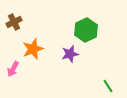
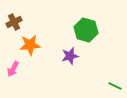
green hexagon: rotated 20 degrees counterclockwise
orange star: moved 3 px left, 4 px up; rotated 15 degrees clockwise
purple star: moved 2 px down
green line: moved 7 px right; rotated 32 degrees counterclockwise
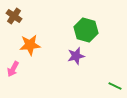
brown cross: moved 6 px up; rotated 28 degrees counterclockwise
purple star: moved 6 px right
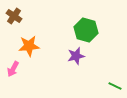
orange star: moved 1 px left, 1 px down
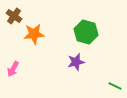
green hexagon: moved 2 px down
orange star: moved 5 px right, 12 px up
purple star: moved 6 px down
